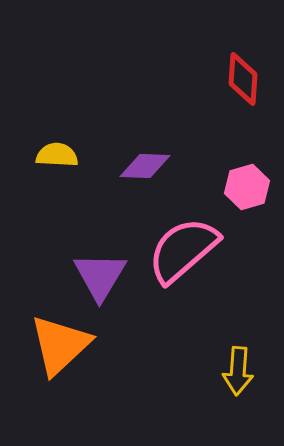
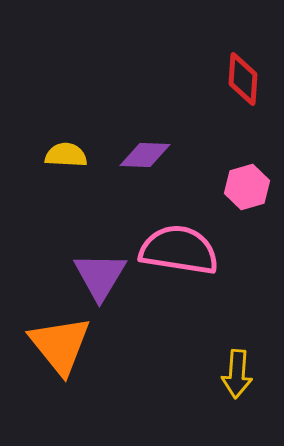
yellow semicircle: moved 9 px right
purple diamond: moved 11 px up
pink semicircle: moved 4 px left; rotated 50 degrees clockwise
orange triangle: rotated 26 degrees counterclockwise
yellow arrow: moved 1 px left, 3 px down
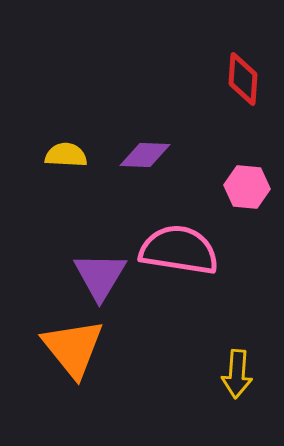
pink hexagon: rotated 21 degrees clockwise
orange triangle: moved 13 px right, 3 px down
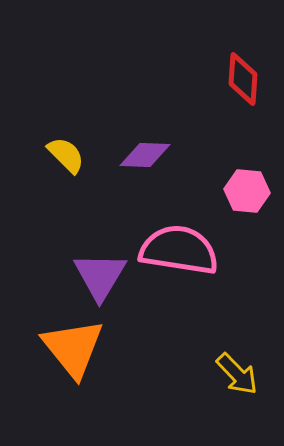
yellow semicircle: rotated 42 degrees clockwise
pink hexagon: moved 4 px down
yellow arrow: rotated 48 degrees counterclockwise
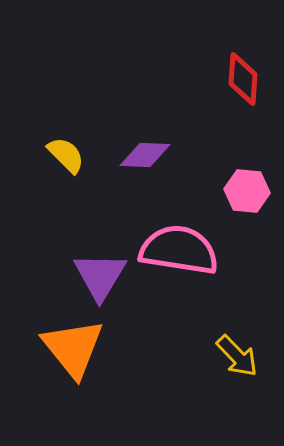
yellow arrow: moved 18 px up
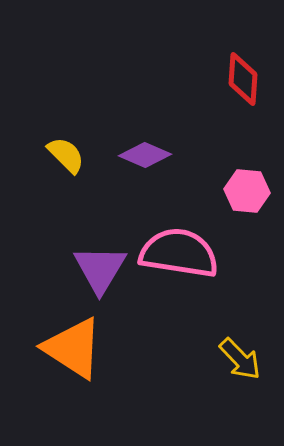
purple diamond: rotated 21 degrees clockwise
pink semicircle: moved 3 px down
purple triangle: moved 7 px up
orange triangle: rotated 18 degrees counterclockwise
yellow arrow: moved 3 px right, 3 px down
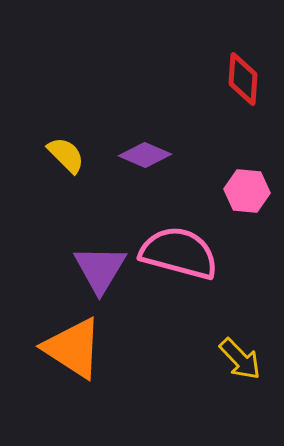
pink semicircle: rotated 6 degrees clockwise
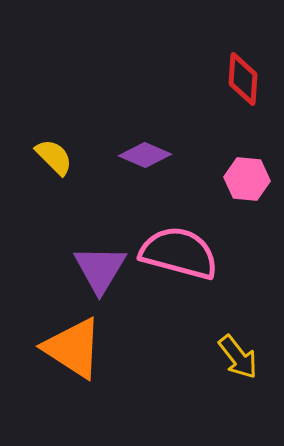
yellow semicircle: moved 12 px left, 2 px down
pink hexagon: moved 12 px up
yellow arrow: moved 2 px left, 2 px up; rotated 6 degrees clockwise
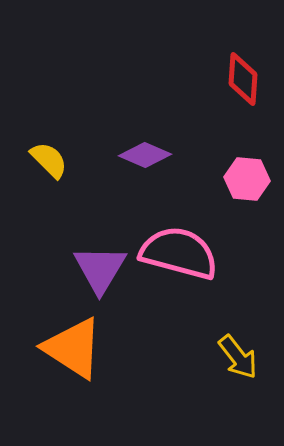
yellow semicircle: moved 5 px left, 3 px down
